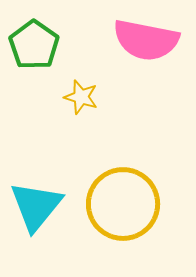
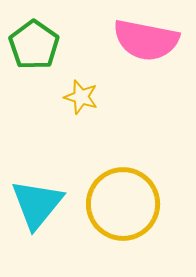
cyan triangle: moved 1 px right, 2 px up
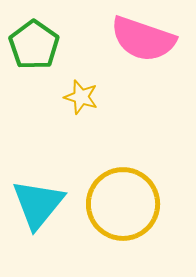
pink semicircle: moved 3 px left, 1 px up; rotated 8 degrees clockwise
cyan triangle: moved 1 px right
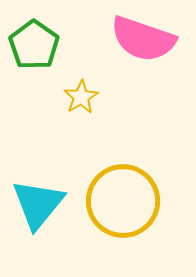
yellow star: rotated 24 degrees clockwise
yellow circle: moved 3 px up
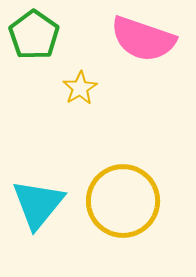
green pentagon: moved 10 px up
yellow star: moved 1 px left, 9 px up
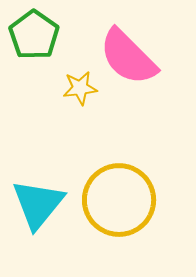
pink semicircle: moved 15 px left, 18 px down; rotated 26 degrees clockwise
yellow star: rotated 24 degrees clockwise
yellow circle: moved 4 px left, 1 px up
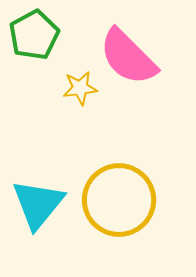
green pentagon: rotated 9 degrees clockwise
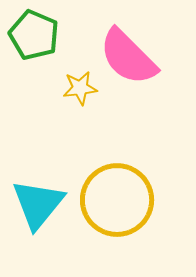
green pentagon: rotated 21 degrees counterclockwise
yellow circle: moved 2 px left
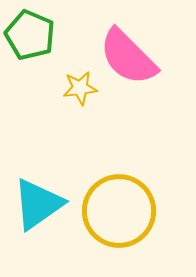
green pentagon: moved 4 px left
yellow circle: moved 2 px right, 11 px down
cyan triangle: rotated 16 degrees clockwise
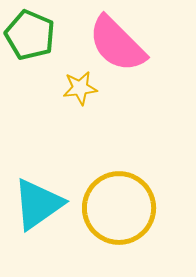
pink semicircle: moved 11 px left, 13 px up
yellow circle: moved 3 px up
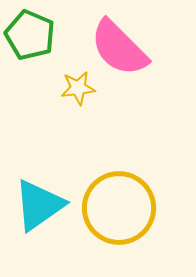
pink semicircle: moved 2 px right, 4 px down
yellow star: moved 2 px left
cyan triangle: moved 1 px right, 1 px down
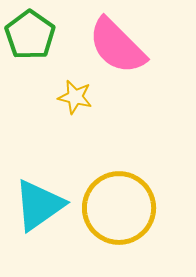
green pentagon: rotated 12 degrees clockwise
pink semicircle: moved 2 px left, 2 px up
yellow star: moved 3 px left, 9 px down; rotated 20 degrees clockwise
